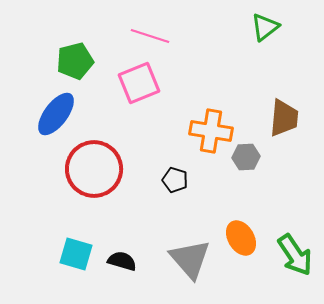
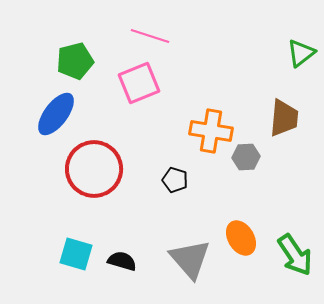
green triangle: moved 36 px right, 26 px down
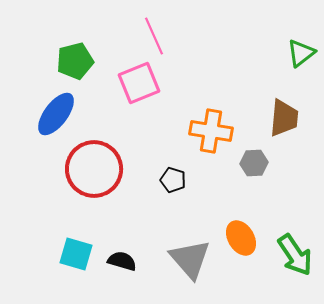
pink line: moved 4 px right; rotated 48 degrees clockwise
gray hexagon: moved 8 px right, 6 px down
black pentagon: moved 2 px left
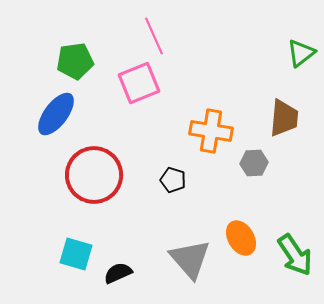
green pentagon: rotated 6 degrees clockwise
red circle: moved 6 px down
black semicircle: moved 4 px left, 12 px down; rotated 40 degrees counterclockwise
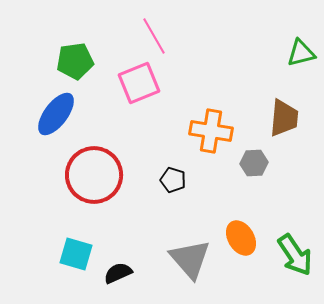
pink line: rotated 6 degrees counterclockwise
green triangle: rotated 24 degrees clockwise
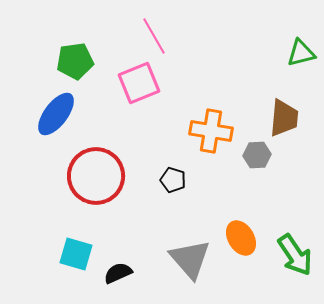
gray hexagon: moved 3 px right, 8 px up
red circle: moved 2 px right, 1 px down
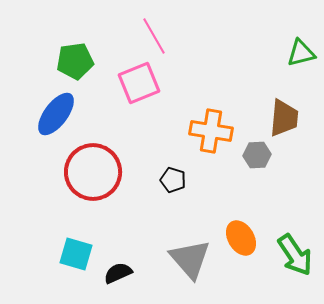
red circle: moved 3 px left, 4 px up
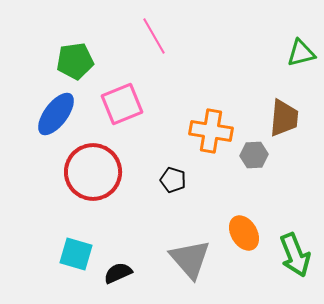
pink square: moved 17 px left, 21 px down
gray hexagon: moved 3 px left
orange ellipse: moved 3 px right, 5 px up
green arrow: rotated 12 degrees clockwise
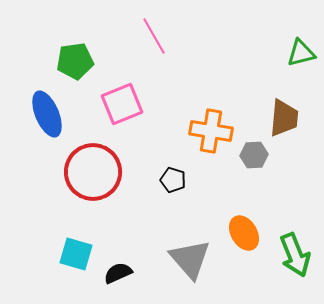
blue ellipse: moved 9 px left; rotated 60 degrees counterclockwise
